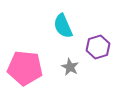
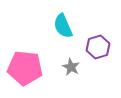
gray star: moved 1 px right
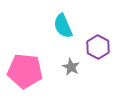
purple hexagon: rotated 15 degrees counterclockwise
pink pentagon: moved 3 px down
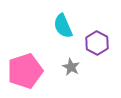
purple hexagon: moved 1 px left, 4 px up
pink pentagon: rotated 24 degrees counterclockwise
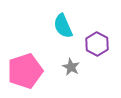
purple hexagon: moved 1 px down
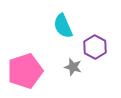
purple hexagon: moved 2 px left, 3 px down
gray star: moved 2 px right; rotated 12 degrees counterclockwise
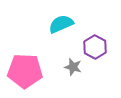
cyan semicircle: moved 2 px left, 2 px up; rotated 90 degrees clockwise
pink pentagon: rotated 20 degrees clockwise
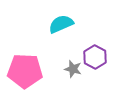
purple hexagon: moved 10 px down
gray star: moved 2 px down
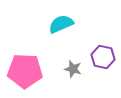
purple hexagon: moved 8 px right; rotated 15 degrees counterclockwise
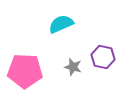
gray star: moved 2 px up
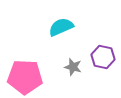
cyan semicircle: moved 3 px down
pink pentagon: moved 6 px down
